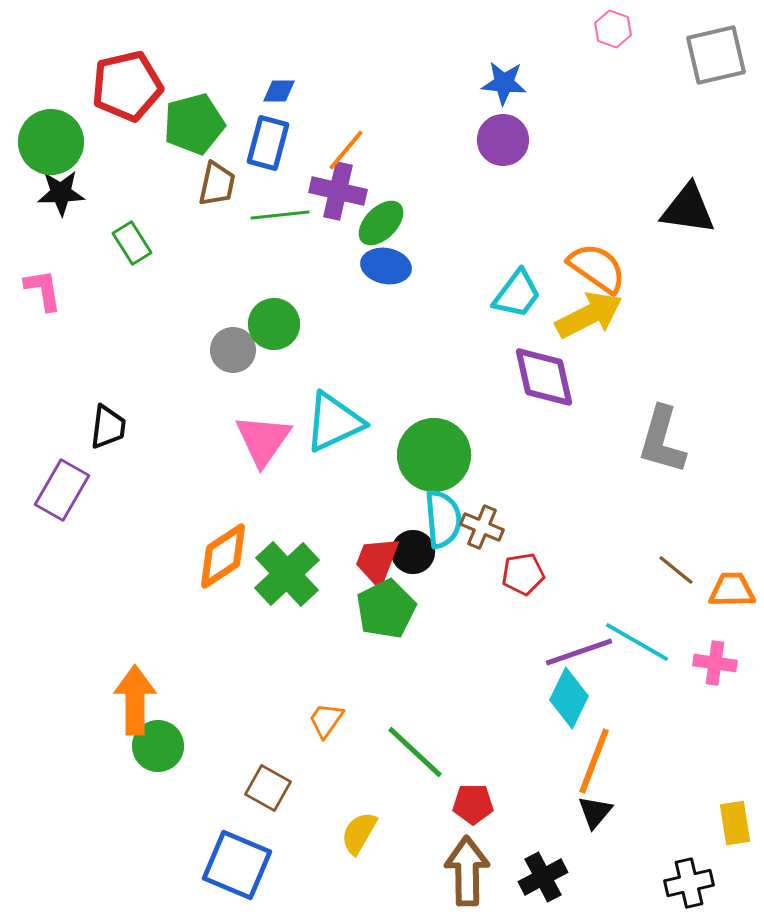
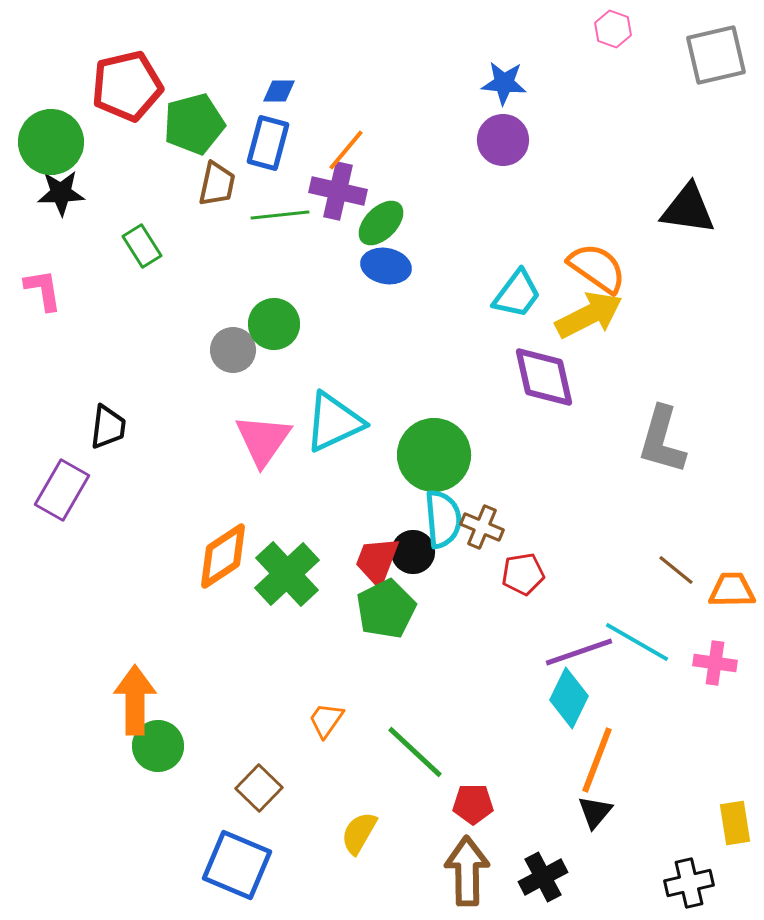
green rectangle at (132, 243): moved 10 px right, 3 px down
orange line at (594, 761): moved 3 px right, 1 px up
brown square at (268, 788): moved 9 px left; rotated 15 degrees clockwise
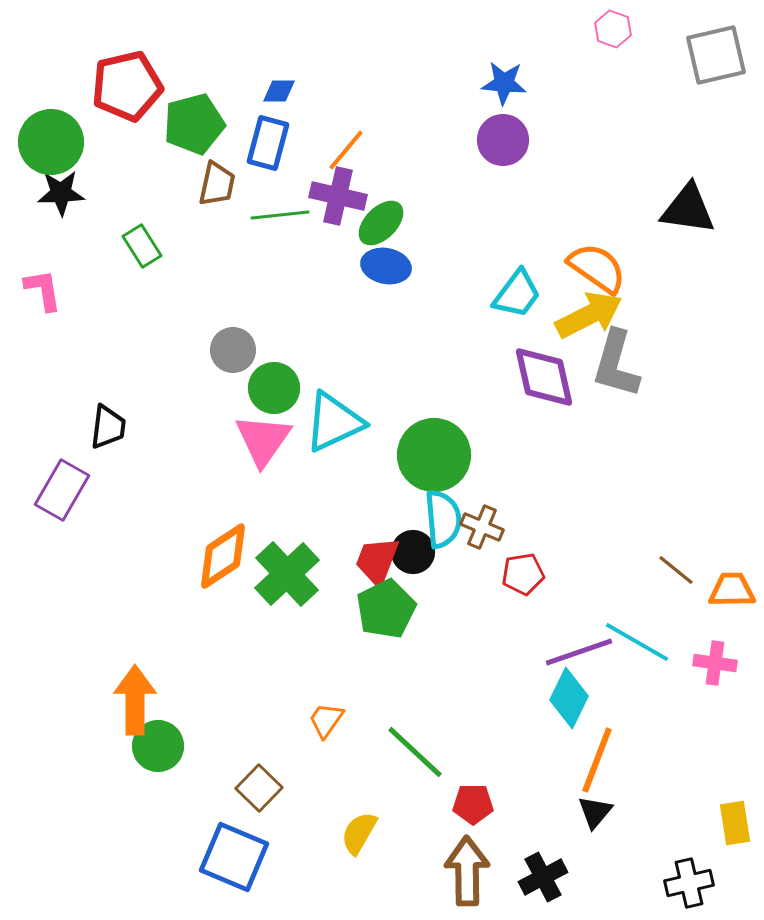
purple cross at (338, 191): moved 5 px down
green circle at (274, 324): moved 64 px down
gray L-shape at (662, 440): moved 46 px left, 76 px up
blue square at (237, 865): moved 3 px left, 8 px up
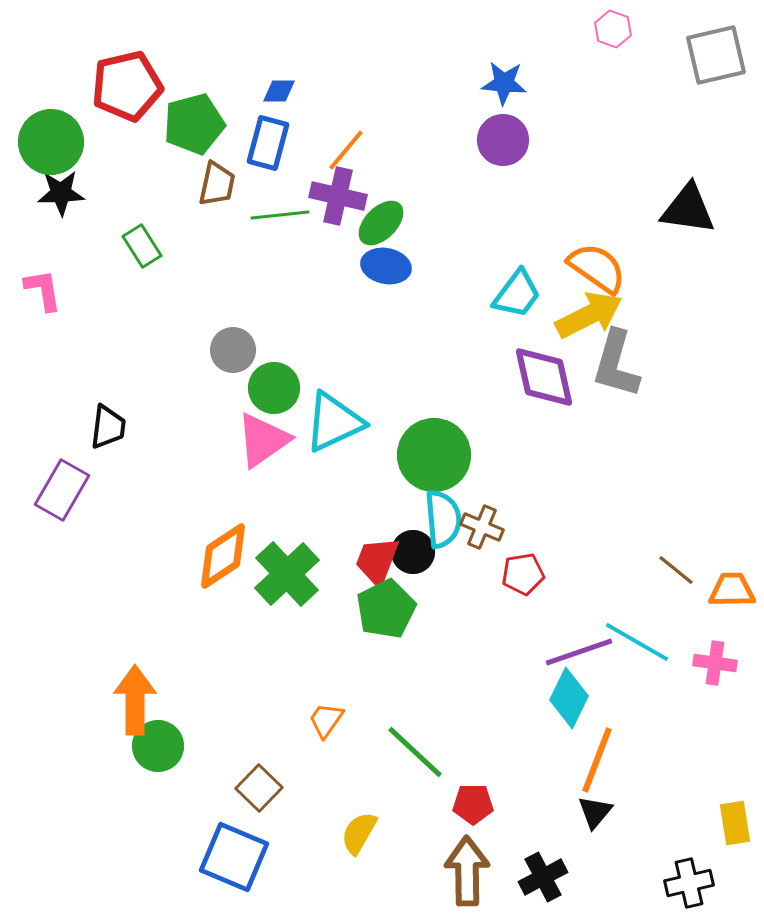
pink triangle at (263, 440): rotated 20 degrees clockwise
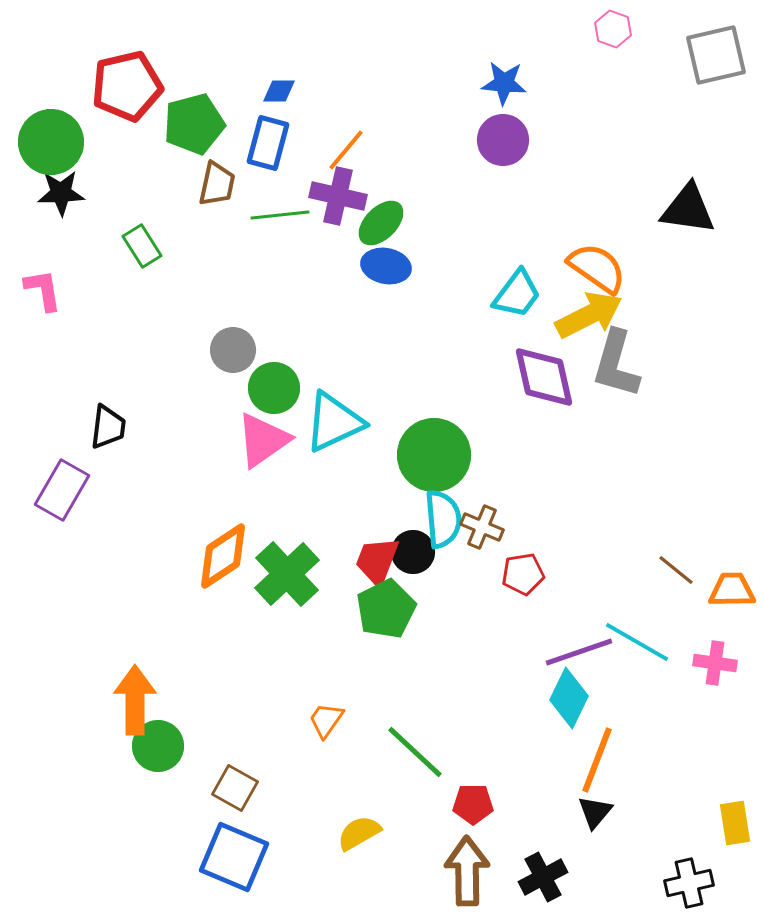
brown square at (259, 788): moved 24 px left; rotated 15 degrees counterclockwise
yellow semicircle at (359, 833): rotated 30 degrees clockwise
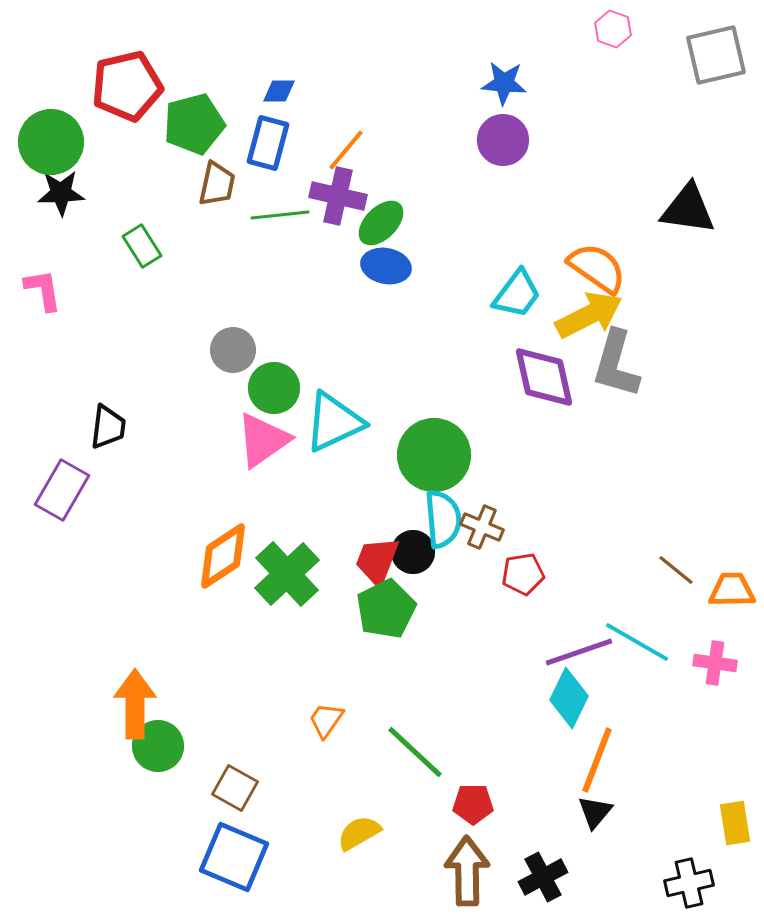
orange arrow at (135, 700): moved 4 px down
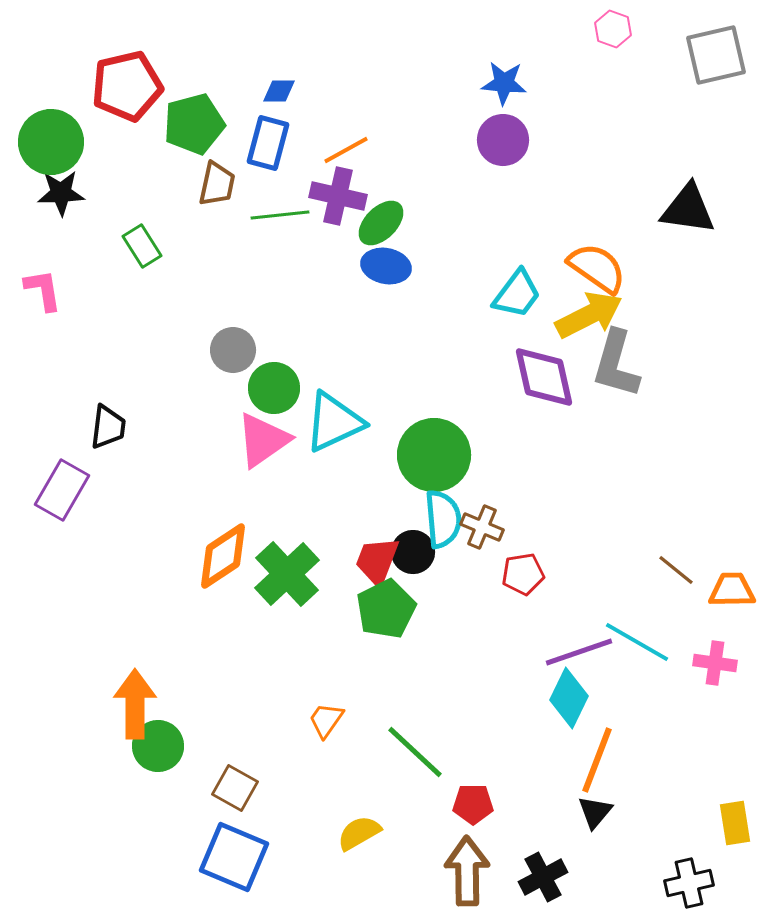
orange line at (346, 150): rotated 21 degrees clockwise
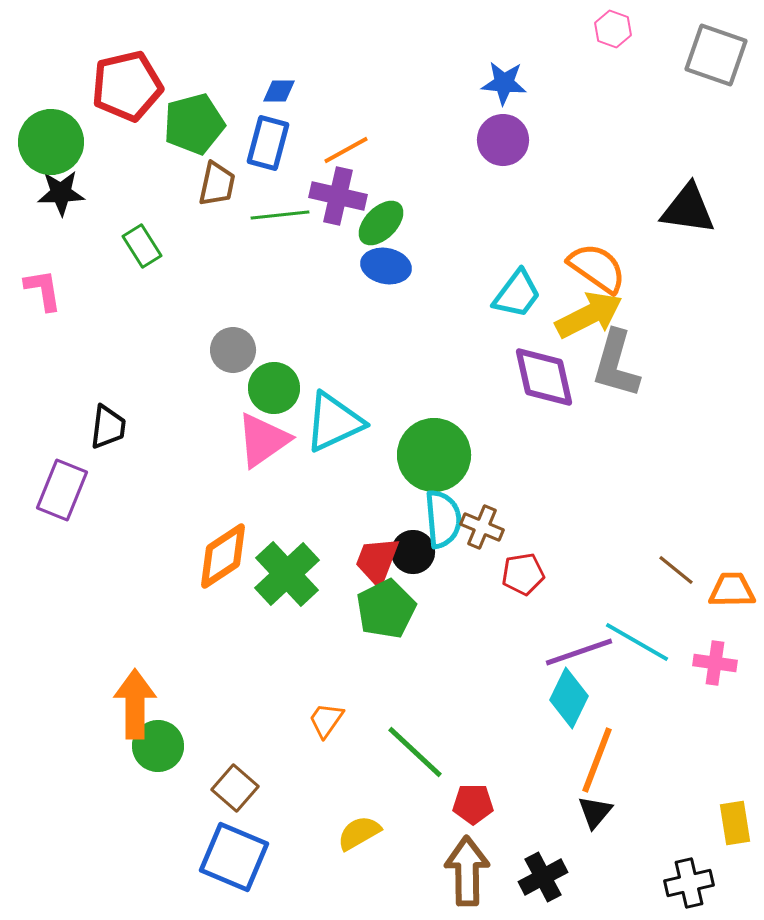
gray square at (716, 55): rotated 32 degrees clockwise
purple rectangle at (62, 490): rotated 8 degrees counterclockwise
brown square at (235, 788): rotated 12 degrees clockwise
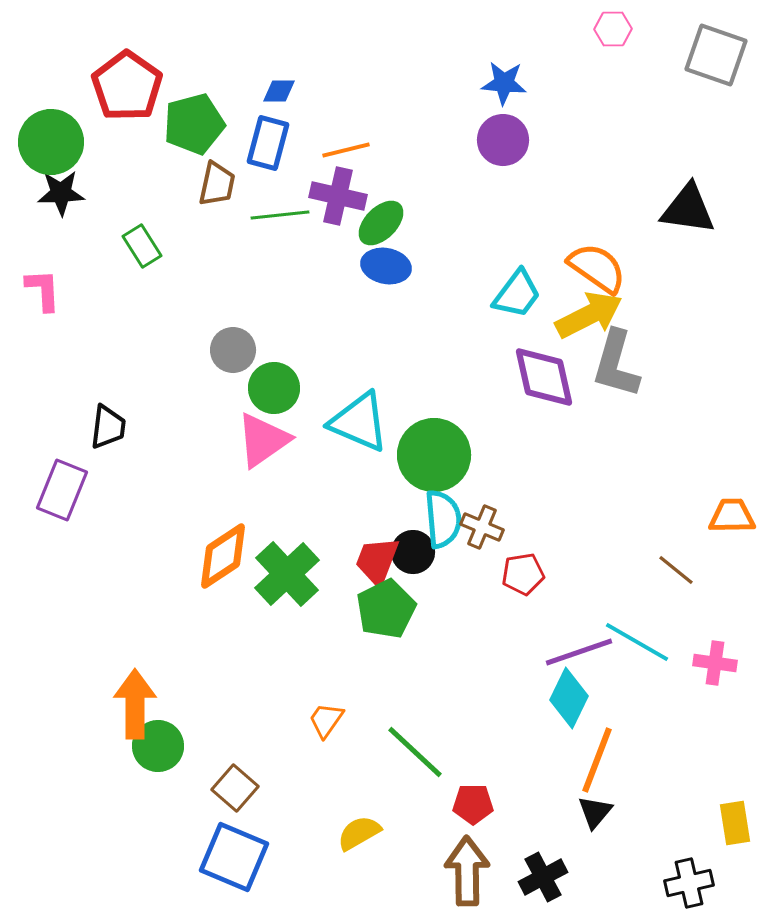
pink hexagon at (613, 29): rotated 21 degrees counterclockwise
red pentagon at (127, 86): rotated 24 degrees counterclockwise
orange line at (346, 150): rotated 15 degrees clockwise
pink L-shape at (43, 290): rotated 6 degrees clockwise
cyan triangle at (334, 422): moved 25 px right; rotated 48 degrees clockwise
orange trapezoid at (732, 590): moved 74 px up
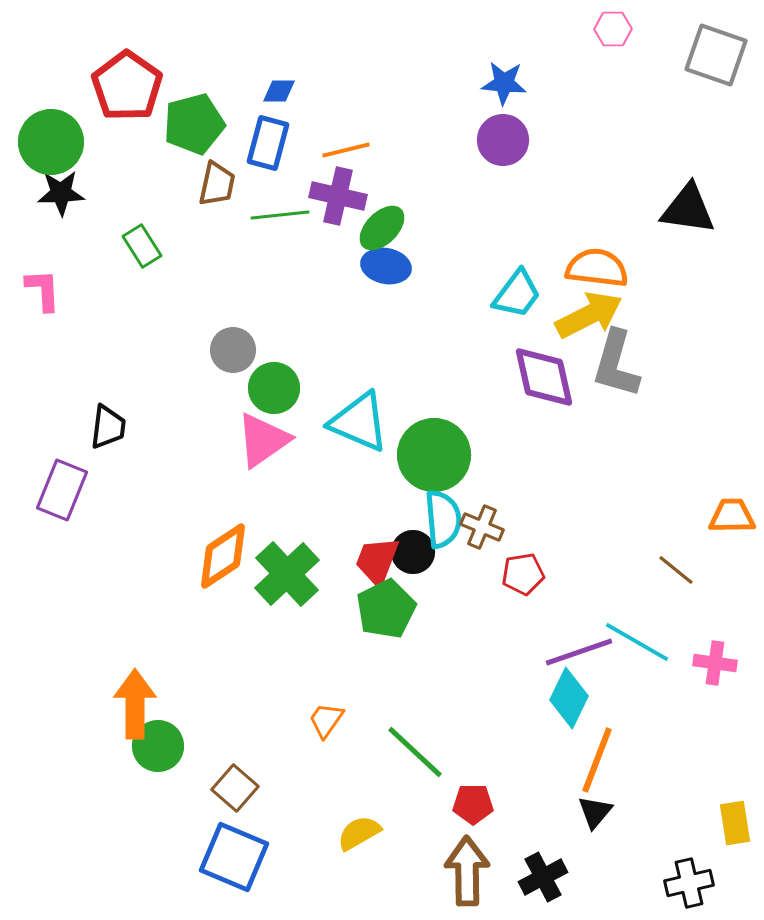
green ellipse at (381, 223): moved 1 px right, 5 px down
orange semicircle at (597, 268): rotated 28 degrees counterclockwise
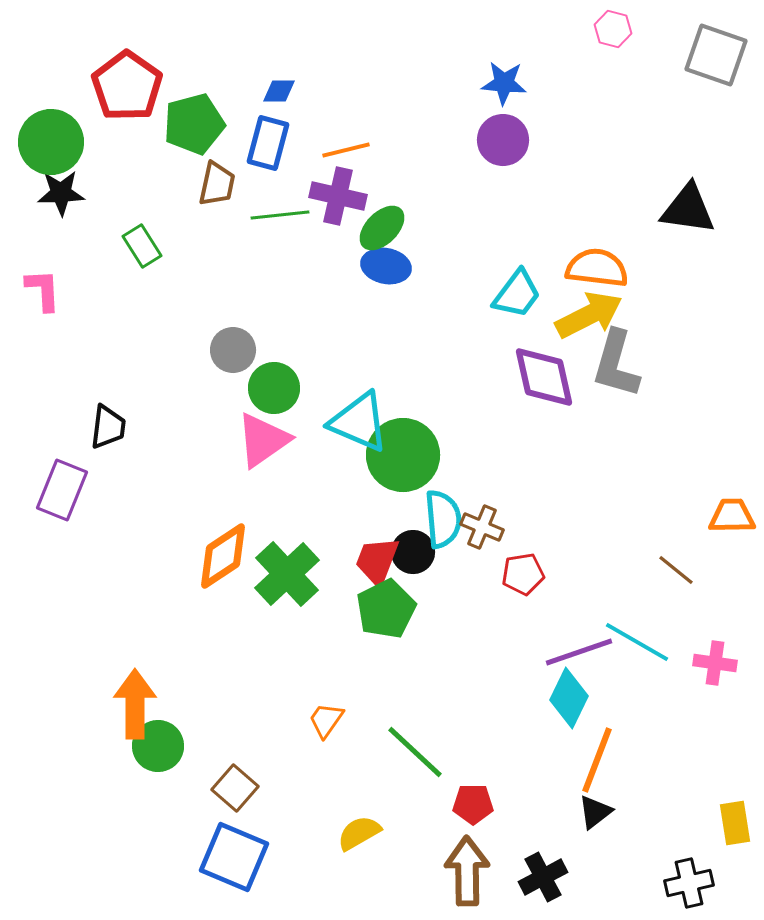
pink hexagon at (613, 29): rotated 15 degrees clockwise
green circle at (434, 455): moved 31 px left
black triangle at (595, 812): rotated 12 degrees clockwise
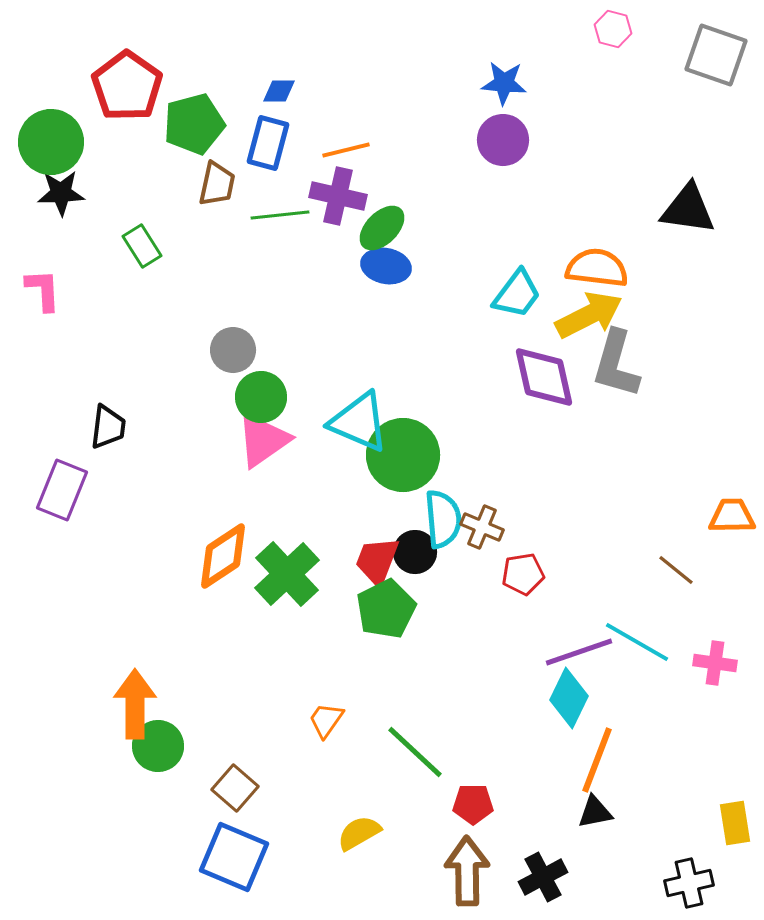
green circle at (274, 388): moved 13 px left, 9 px down
black circle at (413, 552): moved 2 px right
black triangle at (595, 812): rotated 27 degrees clockwise
